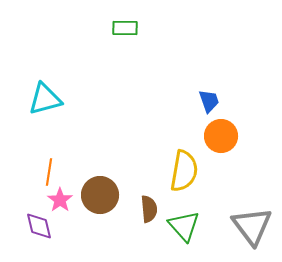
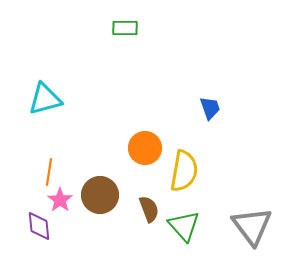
blue trapezoid: moved 1 px right, 7 px down
orange circle: moved 76 px left, 12 px down
brown semicircle: rotated 16 degrees counterclockwise
purple diamond: rotated 8 degrees clockwise
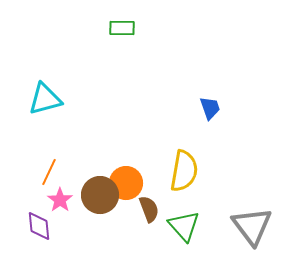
green rectangle: moved 3 px left
orange circle: moved 19 px left, 35 px down
orange line: rotated 16 degrees clockwise
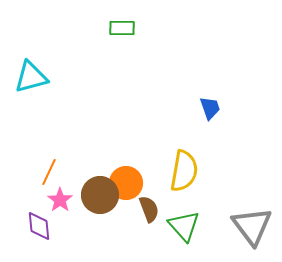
cyan triangle: moved 14 px left, 22 px up
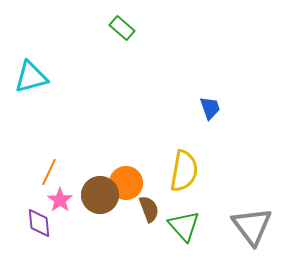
green rectangle: rotated 40 degrees clockwise
purple diamond: moved 3 px up
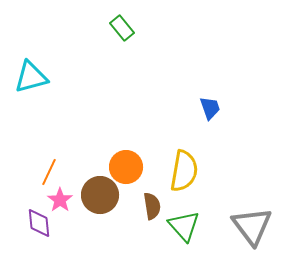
green rectangle: rotated 10 degrees clockwise
orange circle: moved 16 px up
brown semicircle: moved 3 px right, 3 px up; rotated 12 degrees clockwise
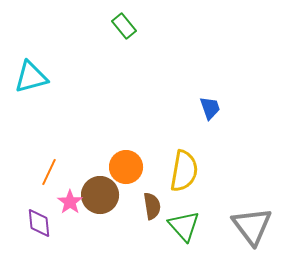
green rectangle: moved 2 px right, 2 px up
pink star: moved 10 px right, 2 px down
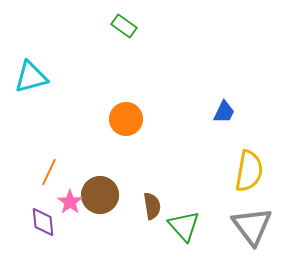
green rectangle: rotated 15 degrees counterclockwise
blue trapezoid: moved 14 px right, 4 px down; rotated 45 degrees clockwise
orange circle: moved 48 px up
yellow semicircle: moved 65 px right
purple diamond: moved 4 px right, 1 px up
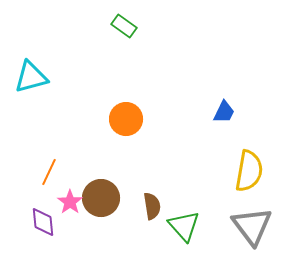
brown circle: moved 1 px right, 3 px down
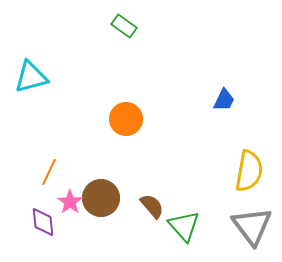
blue trapezoid: moved 12 px up
brown semicircle: rotated 32 degrees counterclockwise
